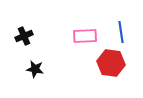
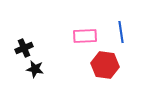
black cross: moved 12 px down
red hexagon: moved 6 px left, 2 px down
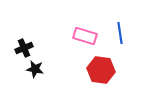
blue line: moved 1 px left, 1 px down
pink rectangle: rotated 20 degrees clockwise
red hexagon: moved 4 px left, 5 px down
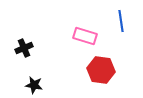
blue line: moved 1 px right, 12 px up
black star: moved 1 px left, 16 px down
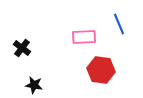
blue line: moved 2 px left, 3 px down; rotated 15 degrees counterclockwise
pink rectangle: moved 1 px left, 1 px down; rotated 20 degrees counterclockwise
black cross: moved 2 px left; rotated 30 degrees counterclockwise
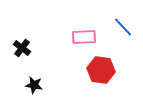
blue line: moved 4 px right, 3 px down; rotated 20 degrees counterclockwise
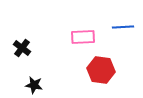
blue line: rotated 50 degrees counterclockwise
pink rectangle: moved 1 px left
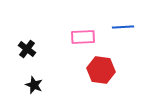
black cross: moved 5 px right, 1 px down
black star: rotated 12 degrees clockwise
